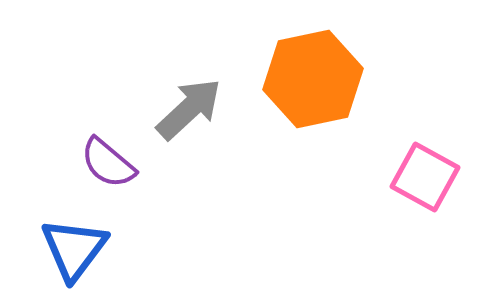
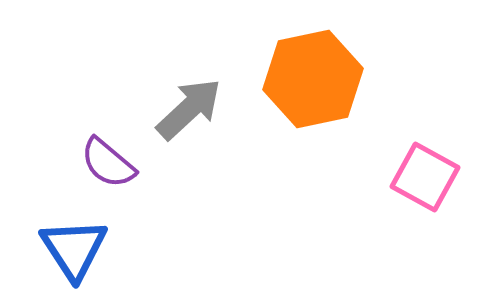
blue triangle: rotated 10 degrees counterclockwise
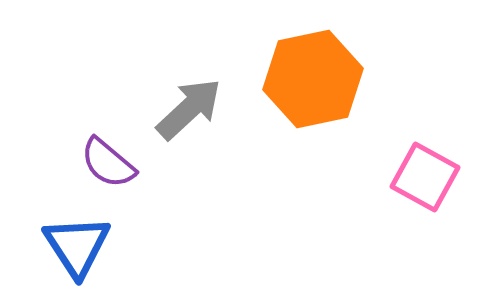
blue triangle: moved 3 px right, 3 px up
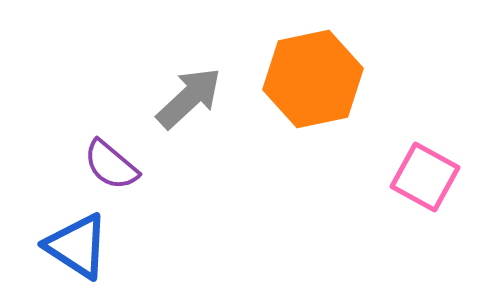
gray arrow: moved 11 px up
purple semicircle: moved 3 px right, 2 px down
blue triangle: rotated 24 degrees counterclockwise
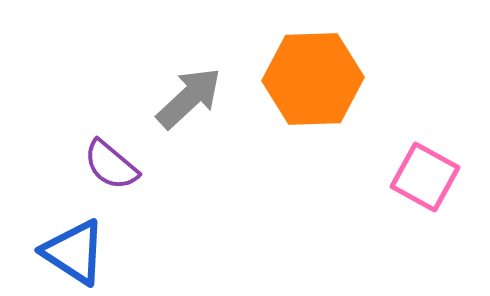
orange hexagon: rotated 10 degrees clockwise
blue triangle: moved 3 px left, 6 px down
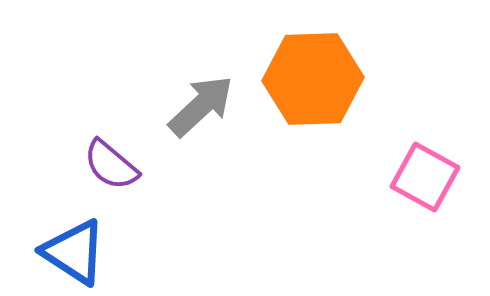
gray arrow: moved 12 px right, 8 px down
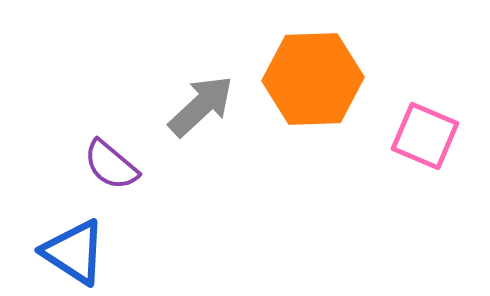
pink square: moved 41 px up; rotated 6 degrees counterclockwise
